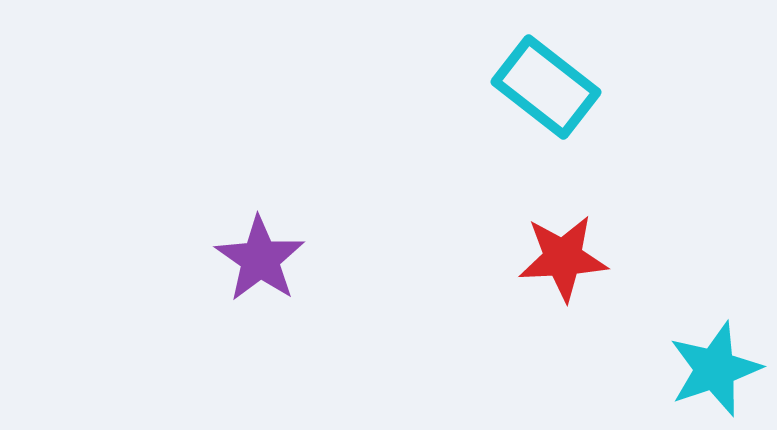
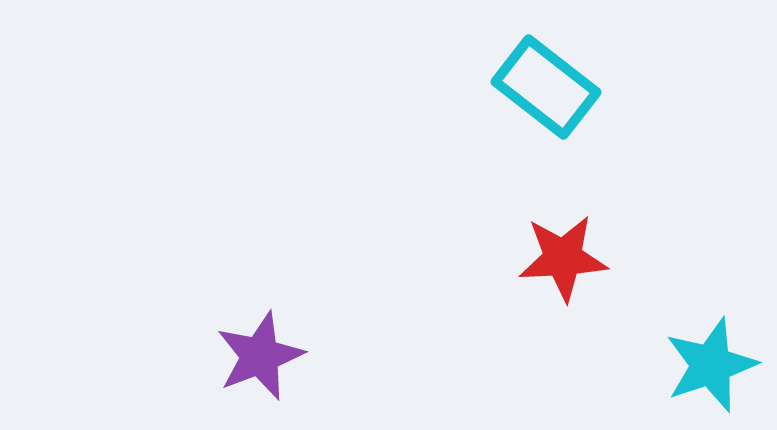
purple star: moved 97 px down; rotated 16 degrees clockwise
cyan star: moved 4 px left, 4 px up
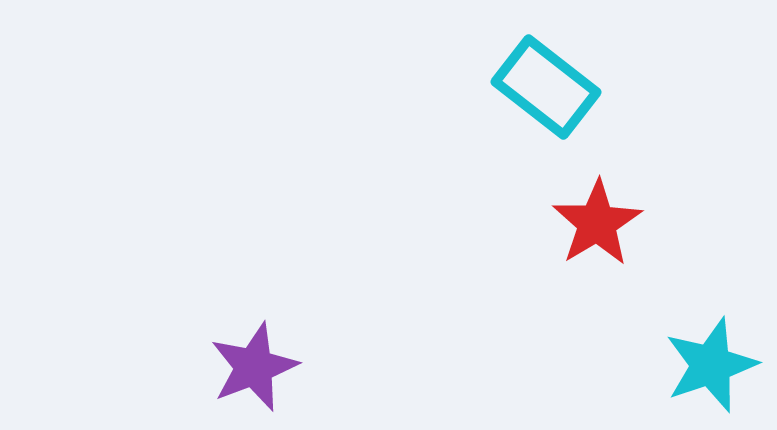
red star: moved 34 px right, 35 px up; rotated 28 degrees counterclockwise
purple star: moved 6 px left, 11 px down
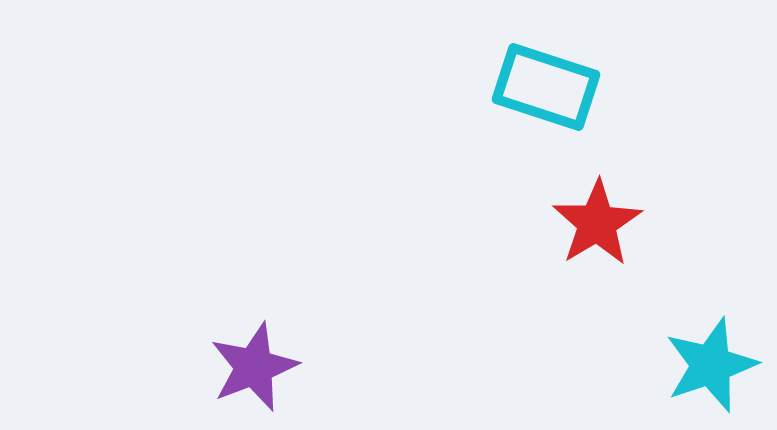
cyan rectangle: rotated 20 degrees counterclockwise
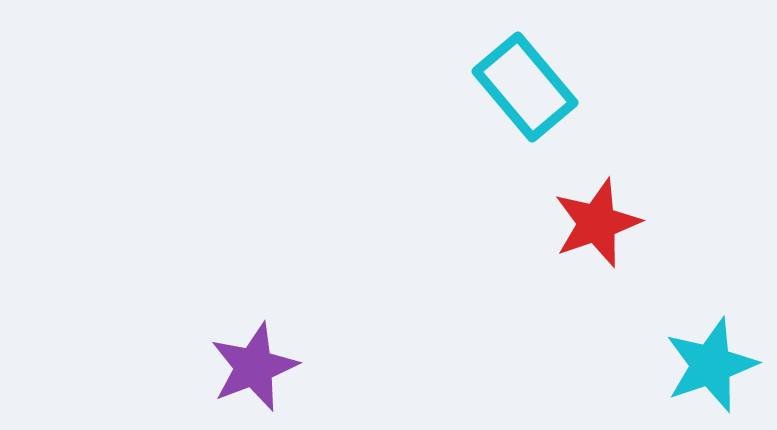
cyan rectangle: moved 21 px left; rotated 32 degrees clockwise
red star: rotated 12 degrees clockwise
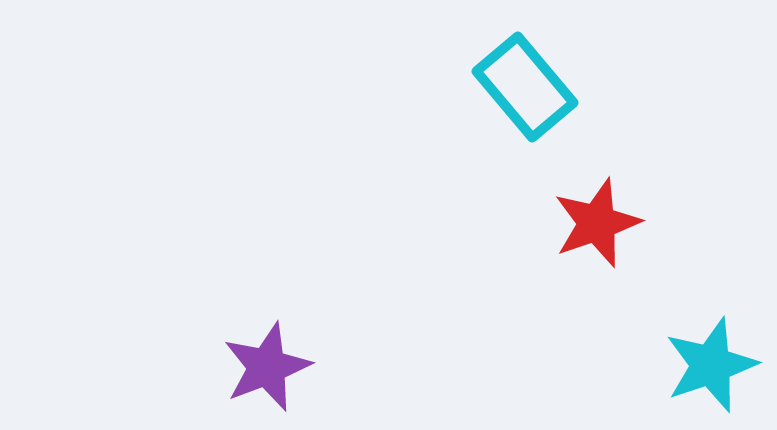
purple star: moved 13 px right
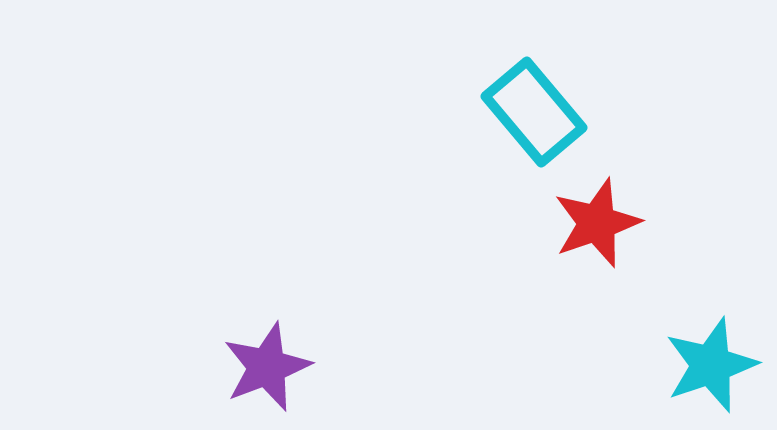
cyan rectangle: moved 9 px right, 25 px down
